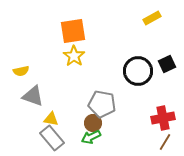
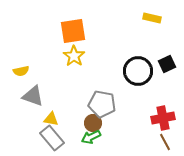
yellow rectangle: rotated 42 degrees clockwise
brown line: rotated 60 degrees counterclockwise
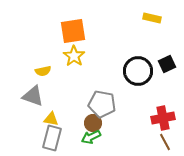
yellow semicircle: moved 22 px right
gray rectangle: rotated 55 degrees clockwise
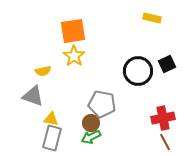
brown circle: moved 2 px left
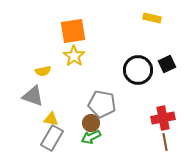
black circle: moved 1 px up
gray rectangle: rotated 15 degrees clockwise
brown line: rotated 18 degrees clockwise
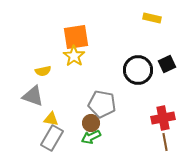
orange square: moved 3 px right, 6 px down
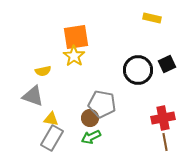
brown circle: moved 1 px left, 5 px up
